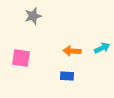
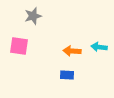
cyan arrow: moved 3 px left, 1 px up; rotated 147 degrees counterclockwise
pink square: moved 2 px left, 12 px up
blue rectangle: moved 1 px up
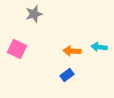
gray star: moved 1 px right, 2 px up
pink square: moved 2 px left, 3 px down; rotated 18 degrees clockwise
blue rectangle: rotated 40 degrees counterclockwise
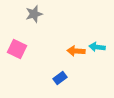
cyan arrow: moved 2 px left
orange arrow: moved 4 px right
blue rectangle: moved 7 px left, 3 px down
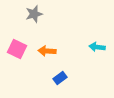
orange arrow: moved 29 px left
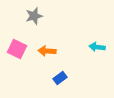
gray star: moved 2 px down
